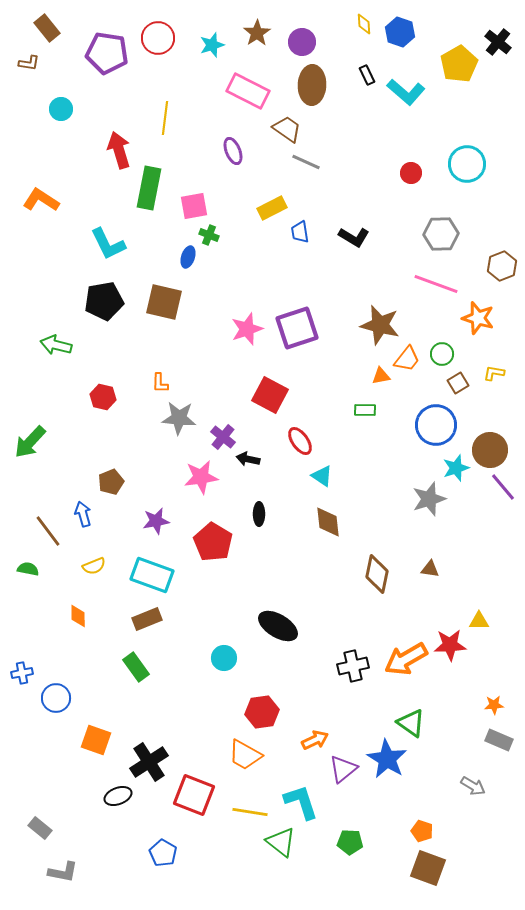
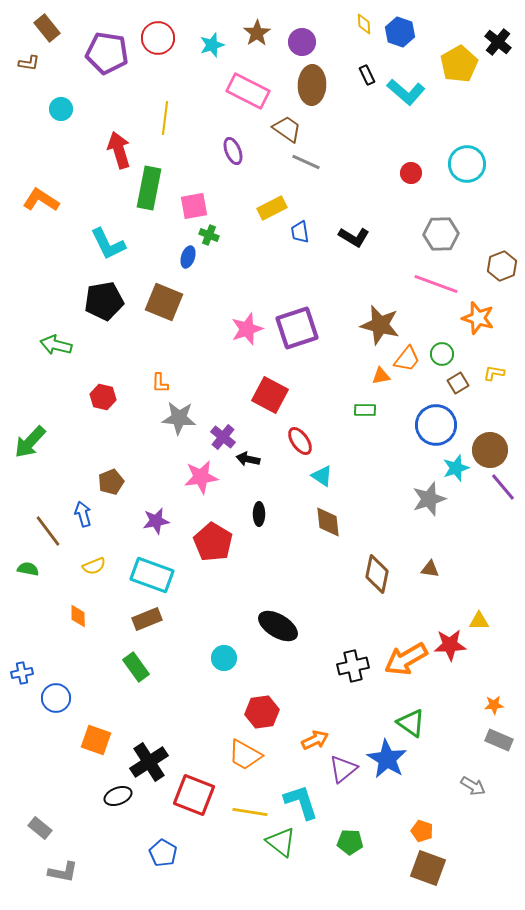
brown square at (164, 302): rotated 9 degrees clockwise
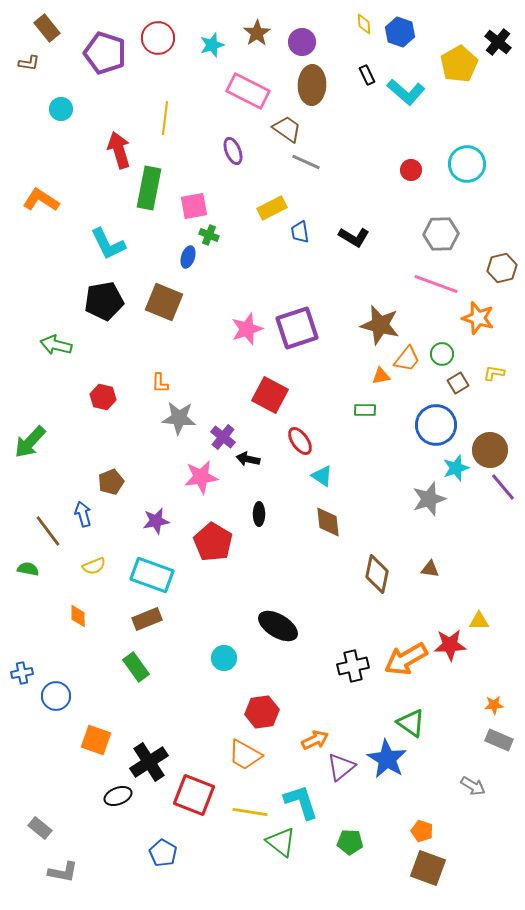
purple pentagon at (107, 53): moved 2 px left; rotated 9 degrees clockwise
red circle at (411, 173): moved 3 px up
brown hexagon at (502, 266): moved 2 px down; rotated 8 degrees clockwise
blue circle at (56, 698): moved 2 px up
purple triangle at (343, 769): moved 2 px left, 2 px up
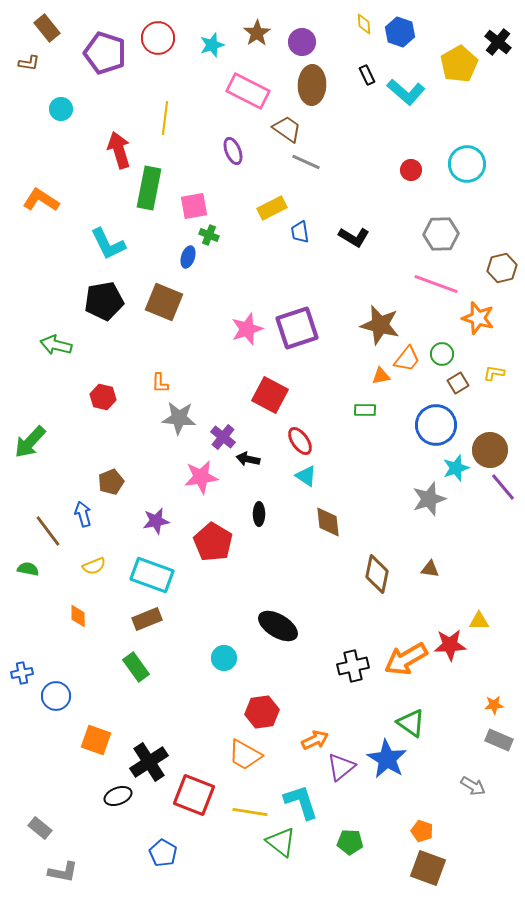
cyan triangle at (322, 476): moved 16 px left
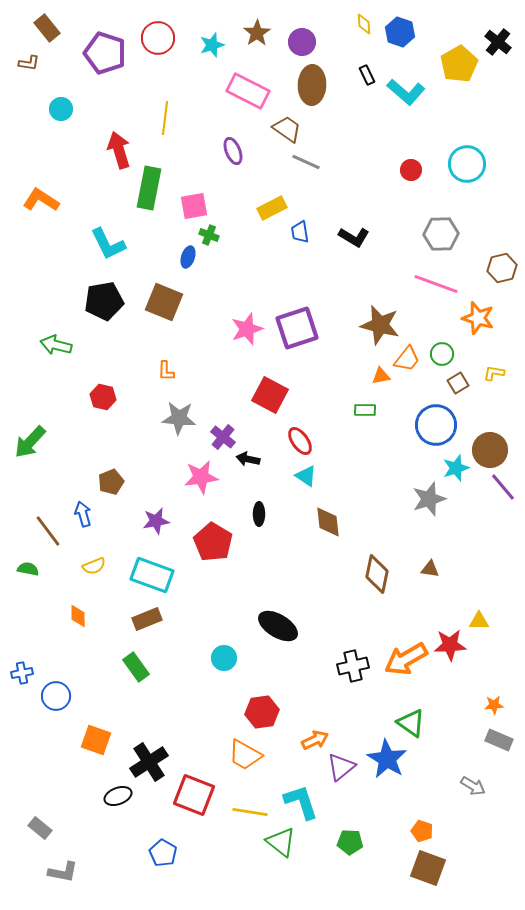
orange L-shape at (160, 383): moved 6 px right, 12 px up
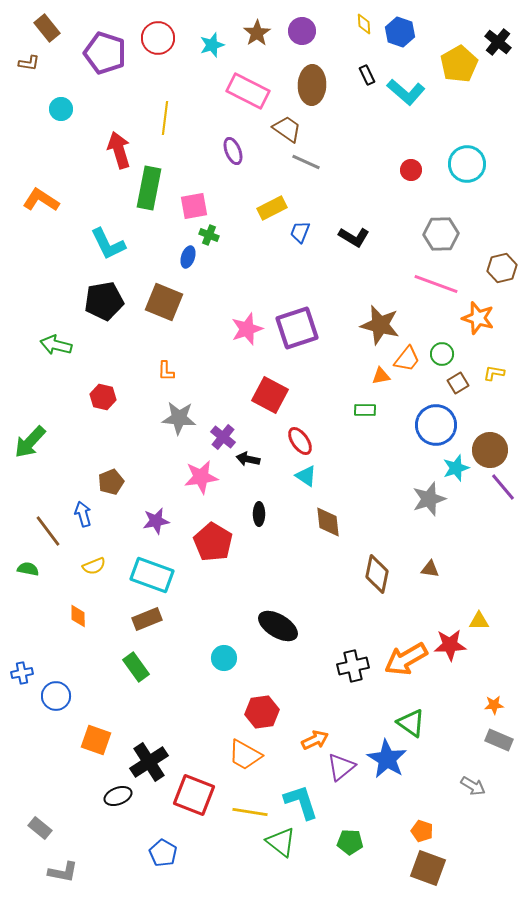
purple circle at (302, 42): moved 11 px up
blue trapezoid at (300, 232): rotated 30 degrees clockwise
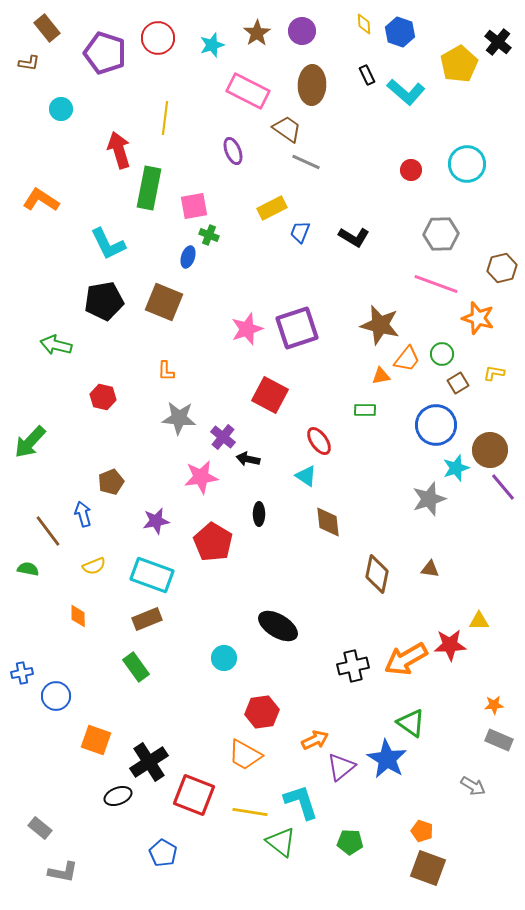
red ellipse at (300, 441): moved 19 px right
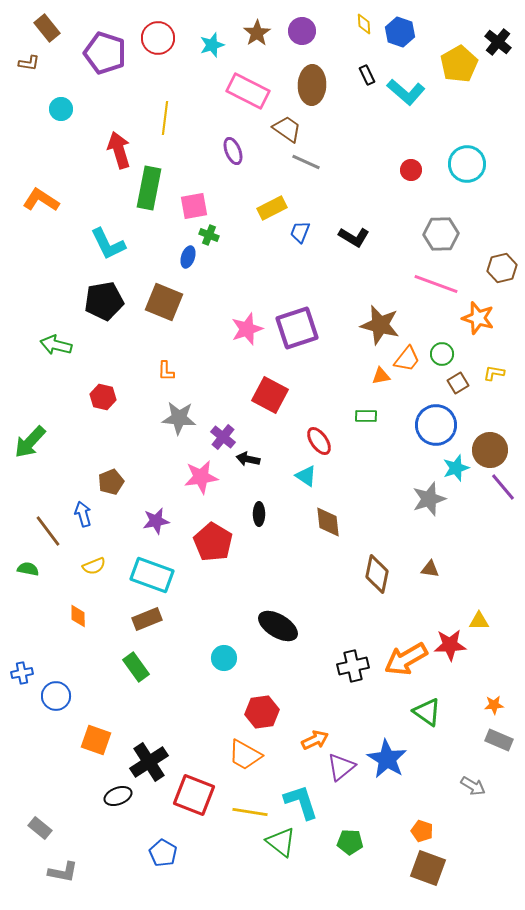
green rectangle at (365, 410): moved 1 px right, 6 px down
green triangle at (411, 723): moved 16 px right, 11 px up
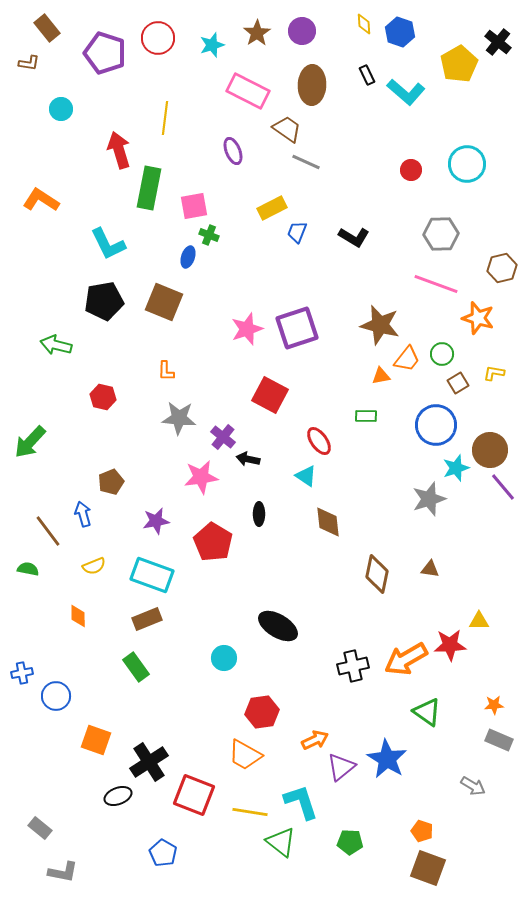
blue trapezoid at (300, 232): moved 3 px left
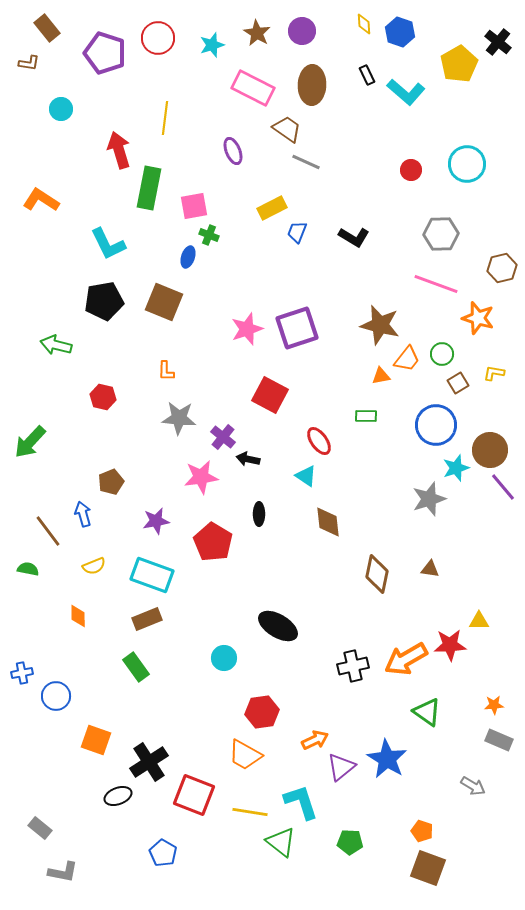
brown star at (257, 33): rotated 8 degrees counterclockwise
pink rectangle at (248, 91): moved 5 px right, 3 px up
